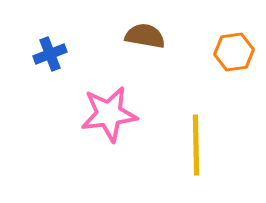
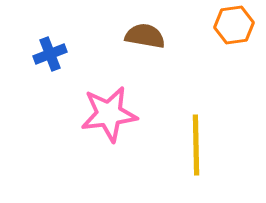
orange hexagon: moved 27 px up
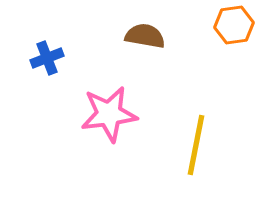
blue cross: moved 3 px left, 4 px down
yellow line: rotated 12 degrees clockwise
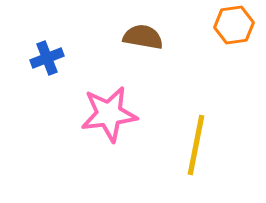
brown semicircle: moved 2 px left, 1 px down
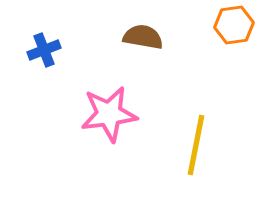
blue cross: moved 3 px left, 8 px up
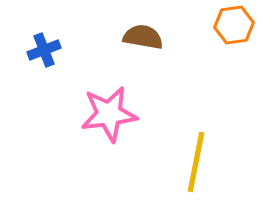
yellow line: moved 17 px down
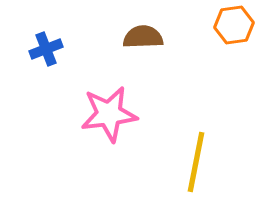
brown semicircle: rotated 12 degrees counterclockwise
blue cross: moved 2 px right, 1 px up
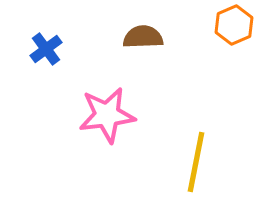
orange hexagon: rotated 15 degrees counterclockwise
blue cross: rotated 16 degrees counterclockwise
pink star: moved 2 px left, 1 px down
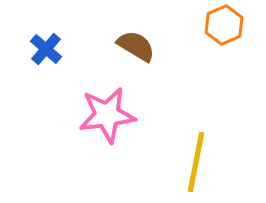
orange hexagon: moved 10 px left
brown semicircle: moved 7 px left, 9 px down; rotated 33 degrees clockwise
blue cross: rotated 12 degrees counterclockwise
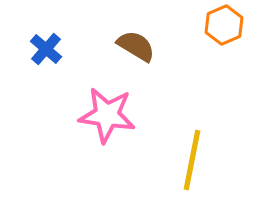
pink star: rotated 16 degrees clockwise
yellow line: moved 4 px left, 2 px up
